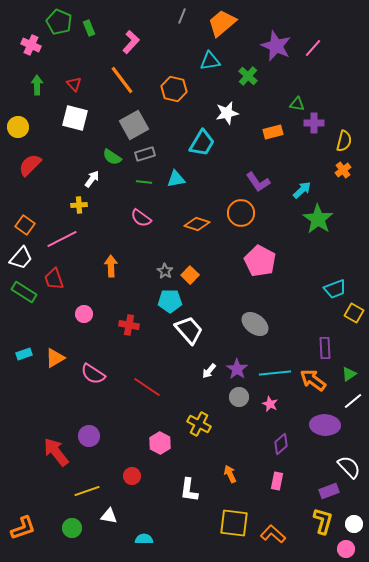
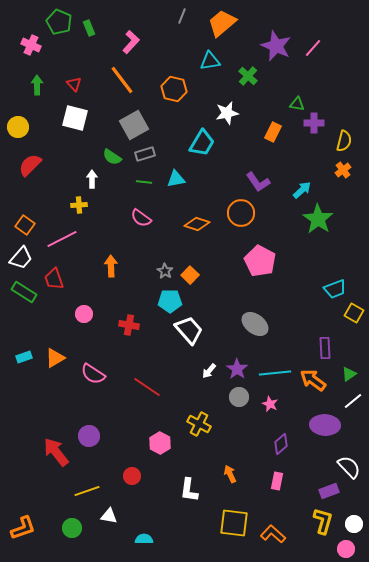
orange rectangle at (273, 132): rotated 48 degrees counterclockwise
white arrow at (92, 179): rotated 36 degrees counterclockwise
cyan rectangle at (24, 354): moved 3 px down
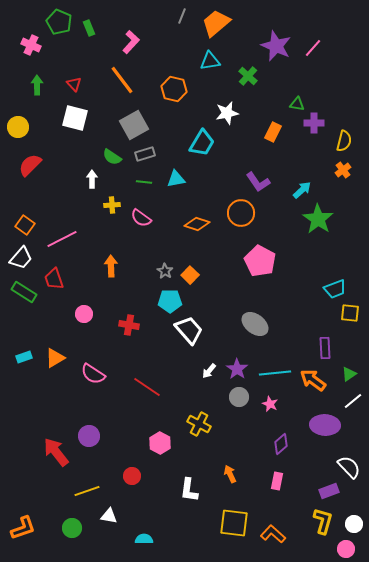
orange trapezoid at (222, 23): moved 6 px left
yellow cross at (79, 205): moved 33 px right
yellow square at (354, 313): moved 4 px left; rotated 24 degrees counterclockwise
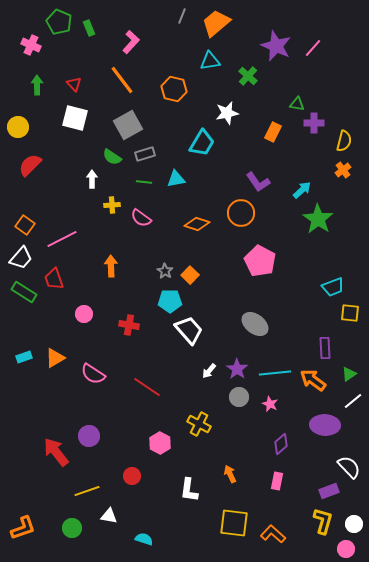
gray square at (134, 125): moved 6 px left
cyan trapezoid at (335, 289): moved 2 px left, 2 px up
cyan semicircle at (144, 539): rotated 18 degrees clockwise
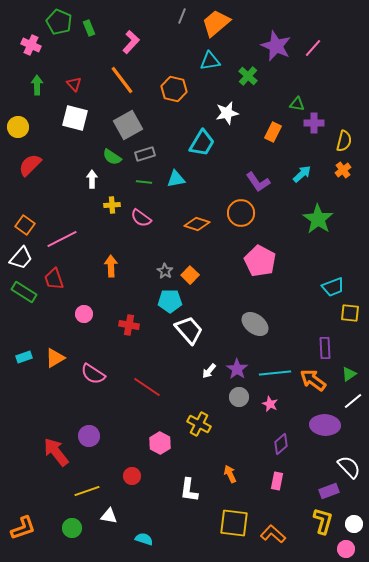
cyan arrow at (302, 190): moved 16 px up
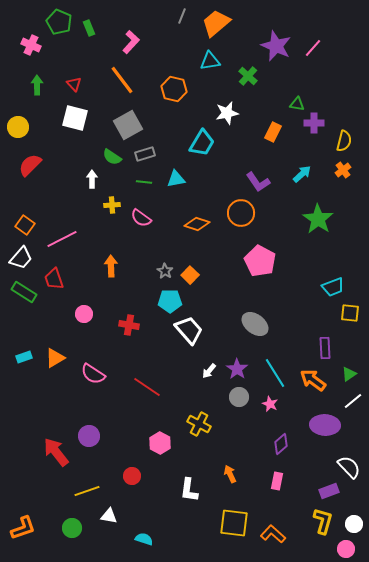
cyan line at (275, 373): rotated 64 degrees clockwise
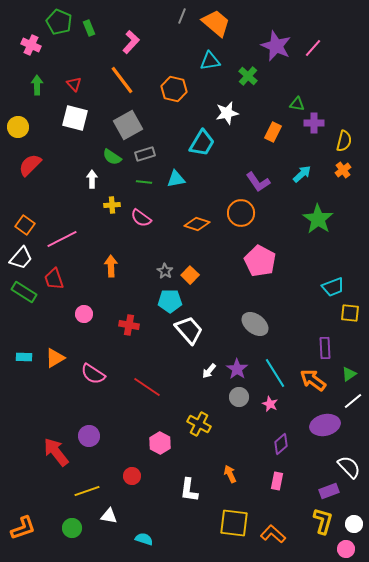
orange trapezoid at (216, 23): rotated 80 degrees clockwise
cyan rectangle at (24, 357): rotated 21 degrees clockwise
purple ellipse at (325, 425): rotated 16 degrees counterclockwise
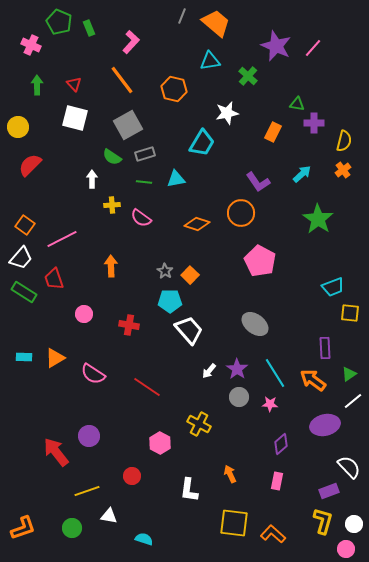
pink star at (270, 404): rotated 21 degrees counterclockwise
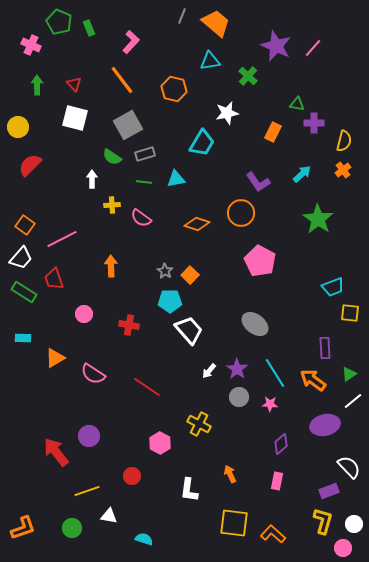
cyan rectangle at (24, 357): moved 1 px left, 19 px up
pink circle at (346, 549): moved 3 px left, 1 px up
